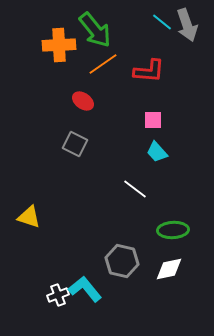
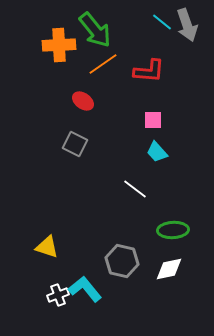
yellow triangle: moved 18 px right, 30 px down
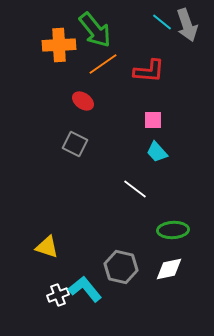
gray hexagon: moved 1 px left, 6 px down
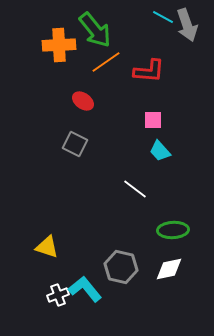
cyan line: moved 1 px right, 5 px up; rotated 10 degrees counterclockwise
orange line: moved 3 px right, 2 px up
cyan trapezoid: moved 3 px right, 1 px up
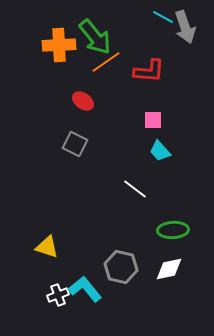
gray arrow: moved 2 px left, 2 px down
green arrow: moved 7 px down
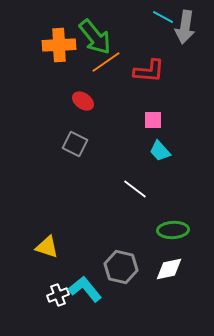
gray arrow: rotated 28 degrees clockwise
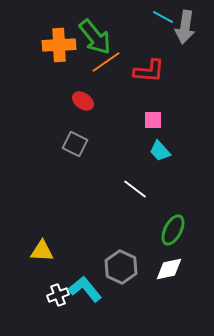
green ellipse: rotated 60 degrees counterclockwise
yellow triangle: moved 5 px left, 4 px down; rotated 15 degrees counterclockwise
gray hexagon: rotated 12 degrees clockwise
